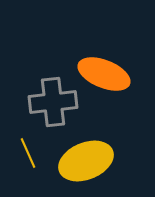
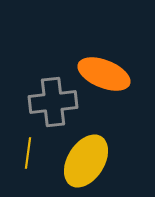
yellow line: rotated 32 degrees clockwise
yellow ellipse: rotated 36 degrees counterclockwise
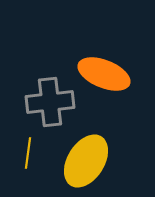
gray cross: moved 3 px left
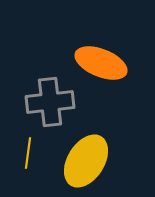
orange ellipse: moved 3 px left, 11 px up
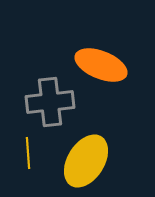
orange ellipse: moved 2 px down
yellow line: rotated 12 degrees counterclockwise
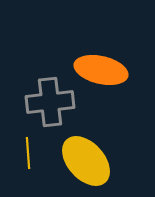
orange ellipse: moved 5 px down; rotated 9 degrees counterclockwise
yellow ellipse: rotated 74 degrees counterclockwise
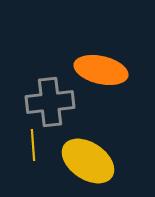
yellow line: moved 5 px right, 8 px up
yellow ellipse: moved 2 px right; rotated 14 degrees counterclockwise
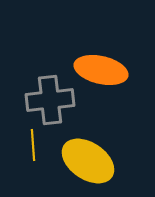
gray cross: moved 2 px up
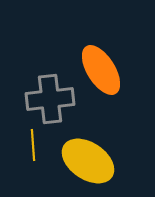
orange ellipse: rotated 45 degrees clockwise
gray cross: moved 1 px up
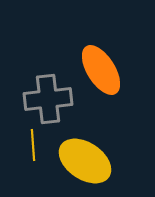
gray cross: moved 2 px left
yellow ellipse: moved 3 px left
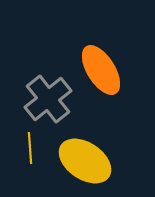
gray cross: rotated 33 degrees counterclockwise
yellow line: moved 3 px left, 3 px down
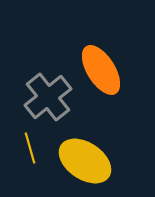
gray cross: moved 2 px up
yellow line: rotated 12 degrees counterclockwise
